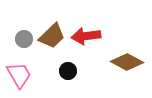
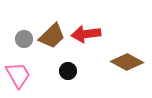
red arrow: moved 2 px up
pink trapezoid: moved 1 px left
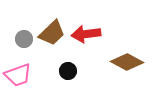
brown trapezoid: moved 3 px up
pink trapezoid: rotated 100 degrees clockwise
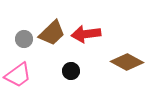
black circle: moved 3 px right
pink trapezoid: rotated 16 degrees counterclockwise
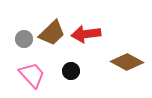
pink trapezoid: moved 14 px right; rotated 96 degrees counterclockwise
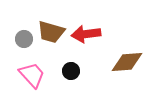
brown trapezoid: moved 1 px left, 1 px up; rotated 60 degrees clockwise
brown diamond: rotated 32 degrees counterclockwise
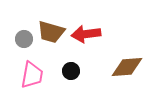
brown diamond: moved 5 px down
pink trapezoid: rotated 52 degrees clockwise
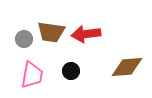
brown trapezoid: rotated 8 degrees counterclockwise
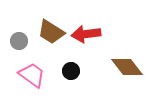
brown trapezoid: rotated 24 degrees clockwise
gray circle: moved 5 px left, 2 px down
brown diamond: rotated 56 degrees clockwise
pink trapezoid: rotated 64 degrees counterclockwise
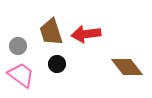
brown trapezoid: rotated 40 degrees clockwise
gray circle: moved 1 px left, 5 px down
black circle: moved 14 px left, 7 px up
pink trapezoid: moved 11 px left
